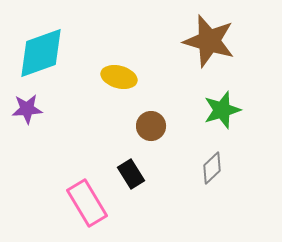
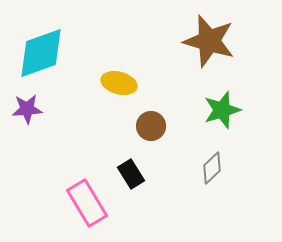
yellow ellipse: moved 6 px down
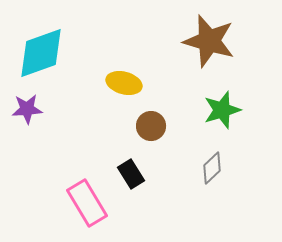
yellow ellipse: moved 5 px right
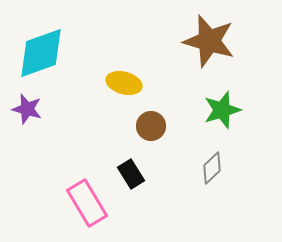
purple star: rotated 20 degrees clockwise
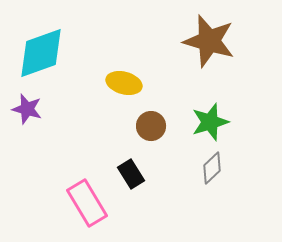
green star: moved 12 px left, 12 px down
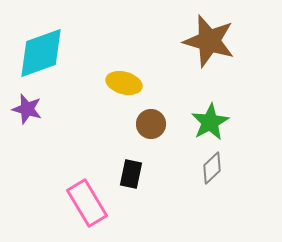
green star: rotated 12 degrees counterclockwise
brown circle: moved 2 px up
black rectangle: rotated 44 degrees clockwise
